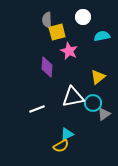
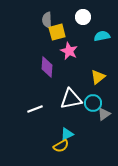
white triangle: moved 2 px left, 2 px down
white line: moved 2 px left
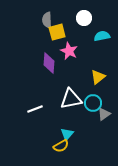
white circle: moved 1 px right, 1 px down
purple diamond: moved 2 px right, 4 px up
cyan triangle: rotated 24 degrees counterclockwise
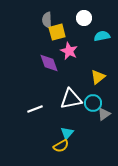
purple diamond: rotated 25 degrees counterclockwise
cyan triangle: moved 1 px up
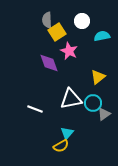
white circle: moved 2 px left, 3 px down
yellow square: rotated 18 degrees counterclockwise
white line: rotated 42 degrees clockwise
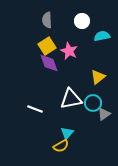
yellow square: moved 10 px left, 14 px down
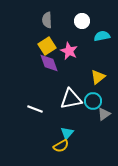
cyan circle: moved 2 px up
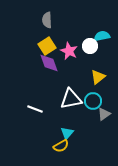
white circle: moved 8 px right, 25 px down
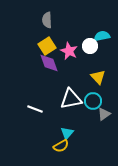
yellow triangle: rotated 35 degrees counterclockwise
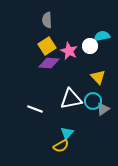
purple diamond: rotated 65 degrees counterclockwise
gray triangle: moved 1 px left, 5 px up
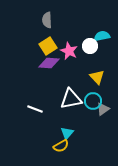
yellow square: moved 1 px right
yellow triangle: moved 1 px left
